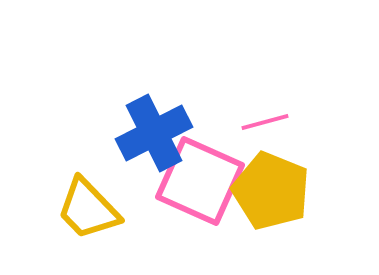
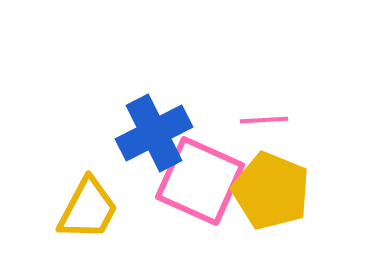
pink line: moved 1 px left, 2 px up; rotated 12 degrees clockwise
yellow trapezoid: rotated 108 degrees counterclockwise
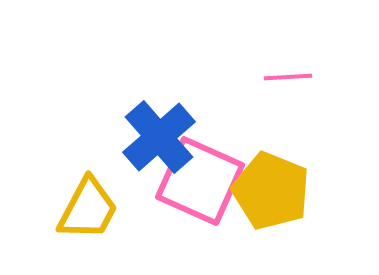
pink line: moved 24 px right, 43 px up
blue cross: moved 5 px right, 4 px down; rotated 14 degrees counterclockwise
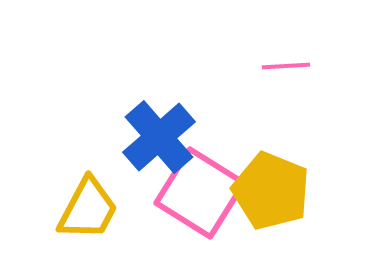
pink line: moved 2 px left, 11 px up
pink square: moved 12 px down; rotated 8 degrees clockwise
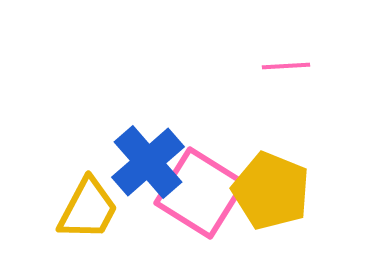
blue cross: moved 11 px left, 25 px down
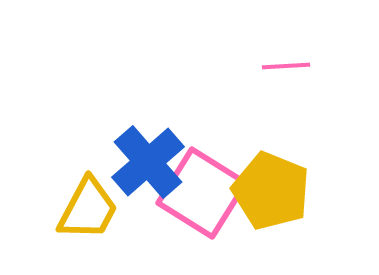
pink square: moved 2 px right
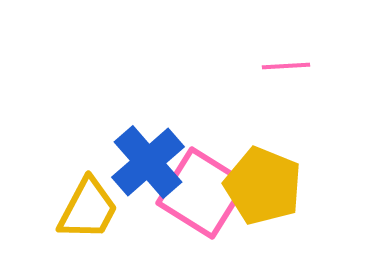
yellow pentagon: moved 8 px left, 5 px up
